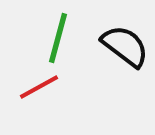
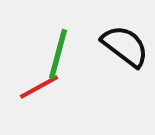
green line: moved 16 px down
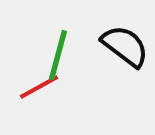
green line: moved 1 px down
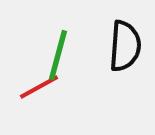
black semicircle: rotated 57 degrees clockwise
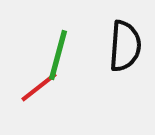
red line: rotated 9 degrees counterclockwise
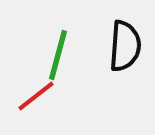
red line: moved 3 px left, 9 px down
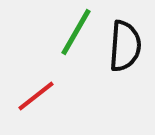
green line: moved 18 px right, 23 px up; rotated 15 degrees clockwise
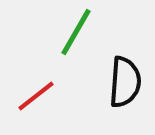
black semicircle: moved 36 px down
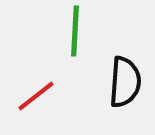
green line: moved 1 px left, 1 px up; rotated 27 degrees counterclockwise
